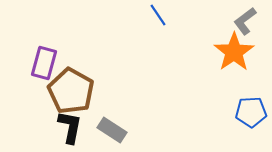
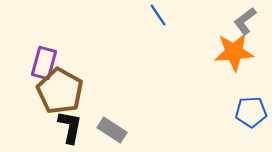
orange star: rotated 30 degrees clockwise
brown pentagon: moved 11 px left
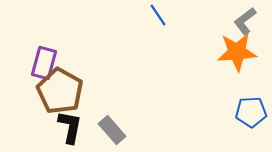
orange star: moved 3 px right
gray rectangle: rotated 16 degrees clockwise
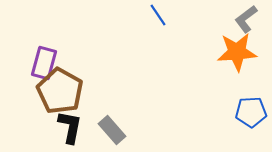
gray L-shape: moved 1 px right, 2 px up
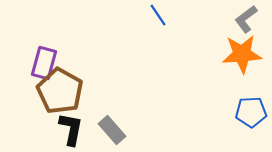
orange star: moved 5 px right, 2 px down
black L-shape: moved 1 px right, 2 px down
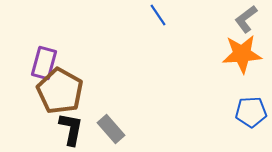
gray rectangle: moved 1 px left, 1 px up
